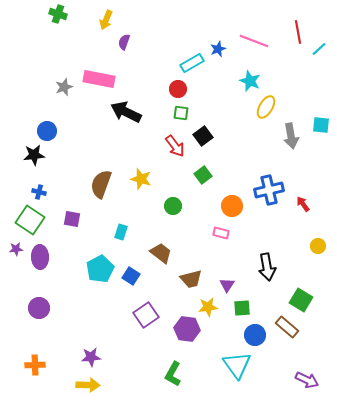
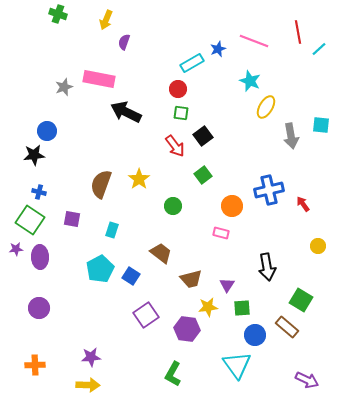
yellow star at (141, 179): moved 2 px left; rotated 20 degrees clockwise
cyan rectangle at (121, 232): moved 9 px left, 2 px up
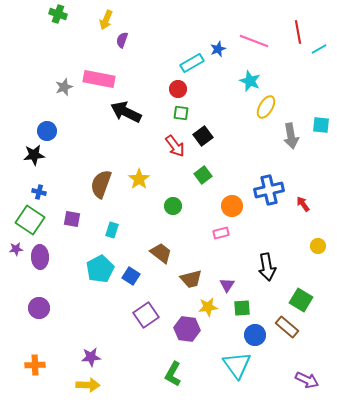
purple semicircle at (124, 42): moved 2 px left, 2 px up
cyan line at (319, 49): rotated 14 degrees clockwise
pink rectangle at (221, 233): rotated 28 degrees counterclockwise
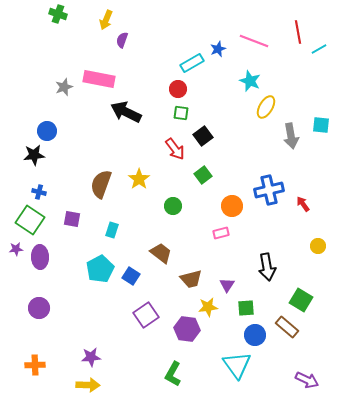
red arrow at (175, 146): moved 3 px down
green square at (242, 308): moved 4 px right
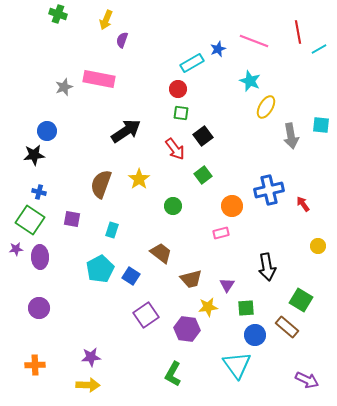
black arrow at (126, 112): moved 19 px down; rotated 120 degrees clockwise
